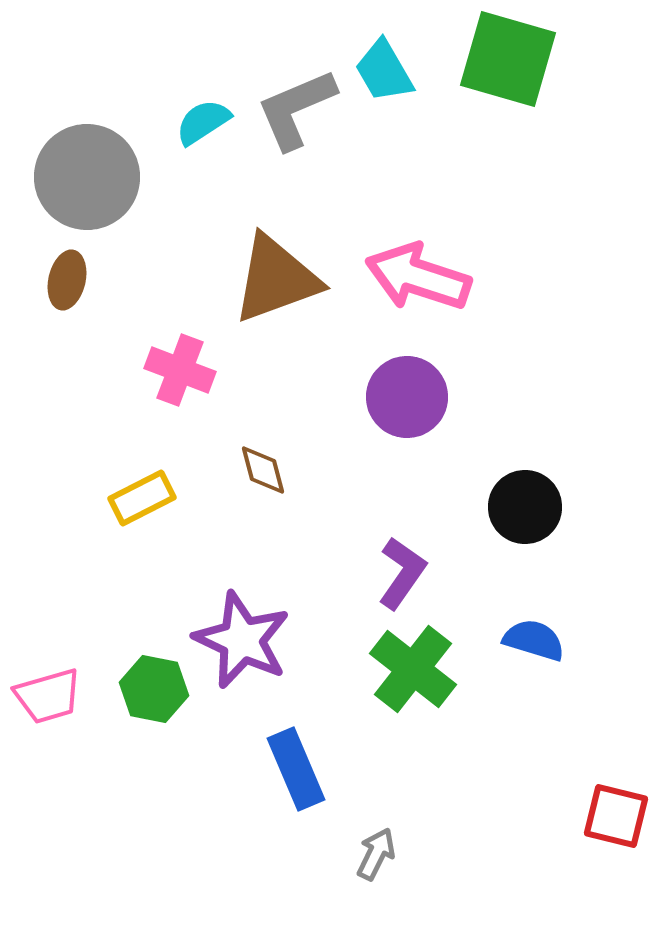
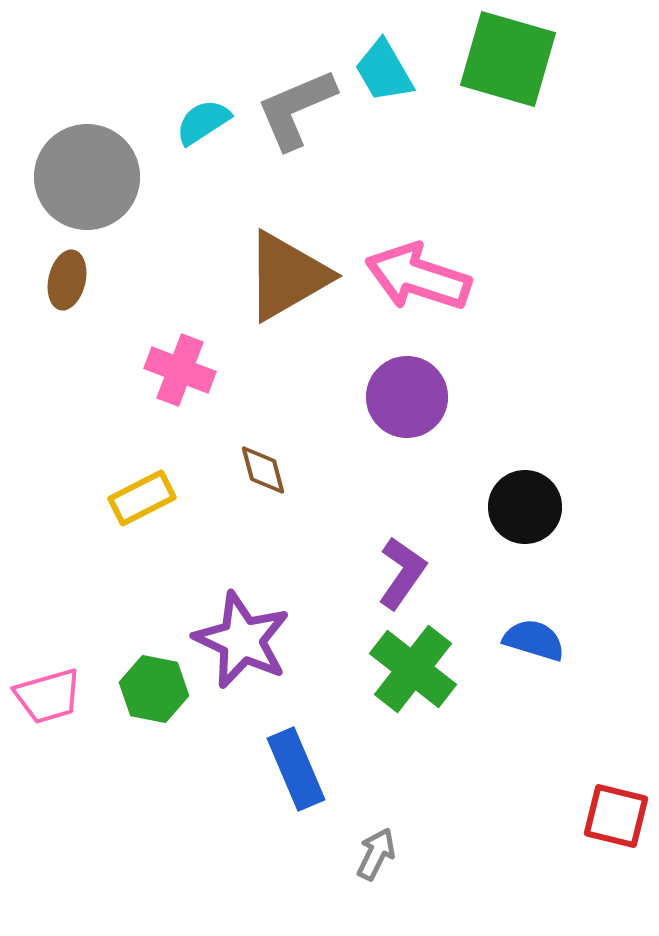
brown triangle: moved 11 px right, 3 px up; rotated 10 degrees counterclockwise
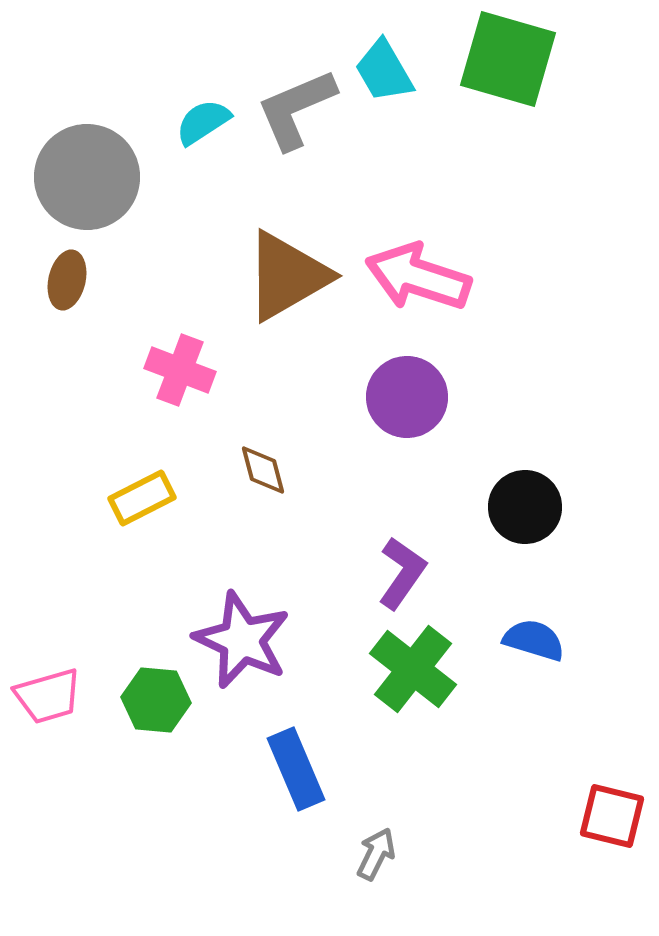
green hexagon: moved 2 px right, 11 px down; rotated 6 degrees counterclockwise
red square: moved 4 px left
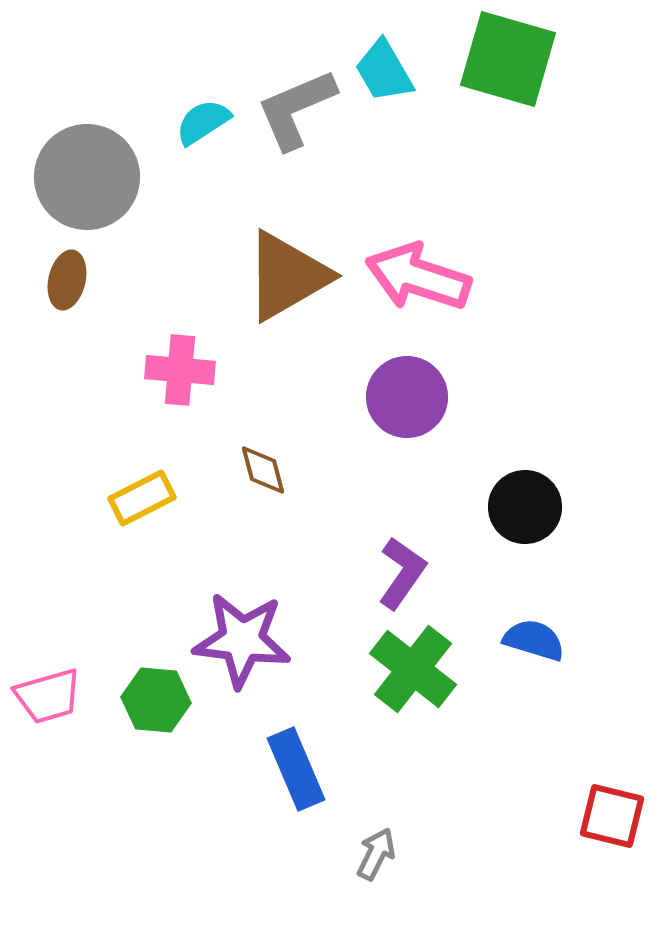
pink cross: rotated 16 degrees counterclockwise
purple star: rotated 18 degrees counterclockwise
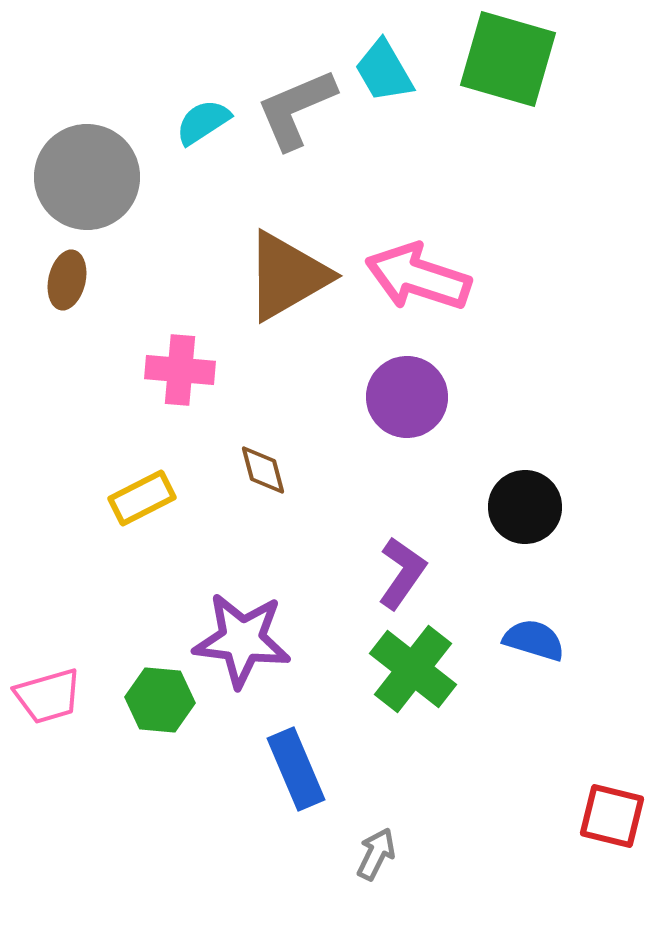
green hexagon: moved 4 px right
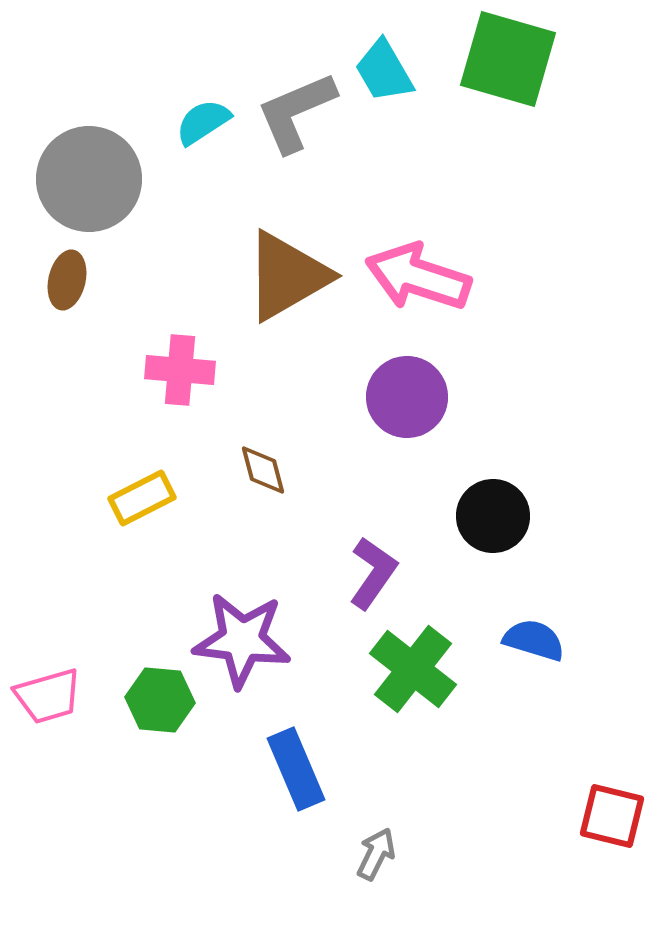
gray L-shape: moved 3 px down
gray circle: moved 2 px right, 2 px down
black circle: moved 32 px left, 9 px down
purple L-shape: moved 29 px left
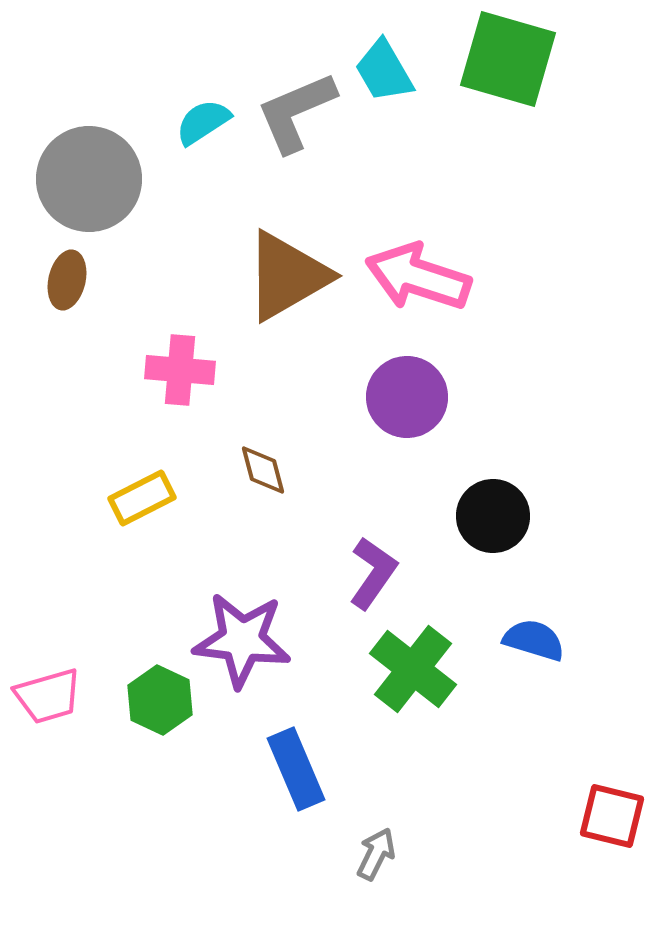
green hexagon: rotated 20 degrees clockwise
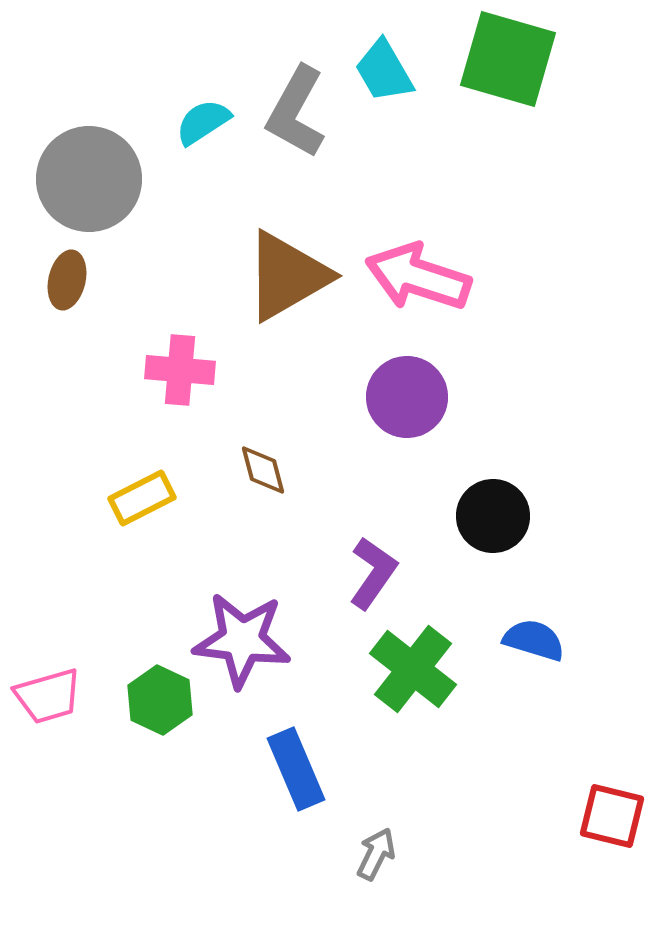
gray L-shape: rotated 38 degrees counterclockwise
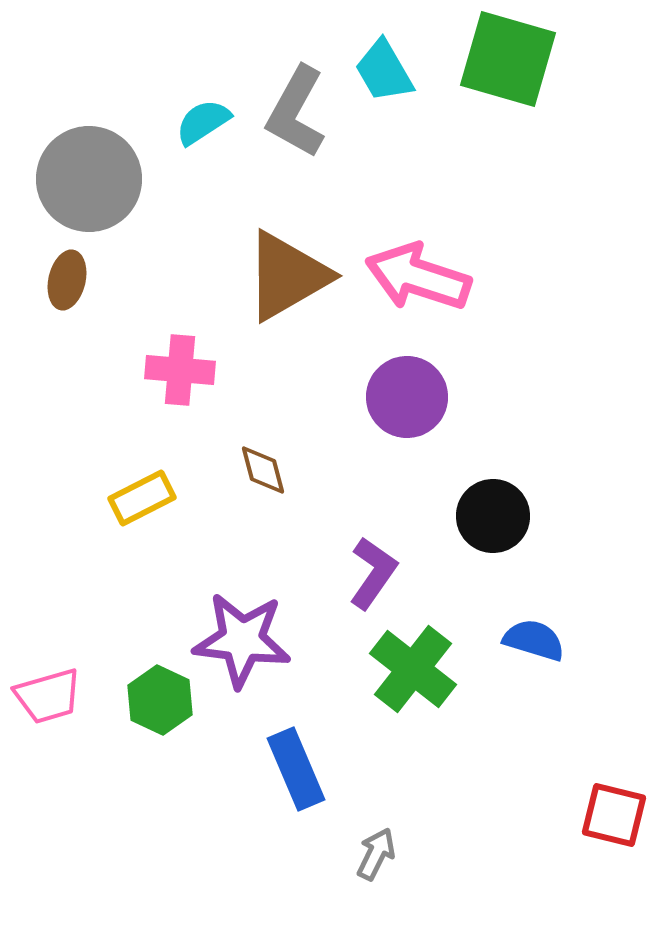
red square: moved 2 px right, 1 px up
